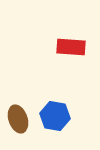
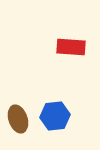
blue hexagon: rotated 16 degrees counterclockwise
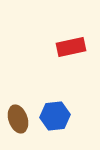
red rectangle: rotated 16 degrees counterclockwise
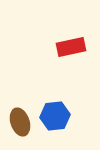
brown ellipse: moved 2 px right, 3 px down
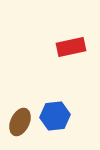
brown ellipse: rotated 44 degrees clockwise
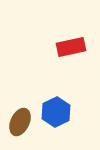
blue hexagon: moved 1 px right, 4 px up; rotated 20 degrees counterclockwise
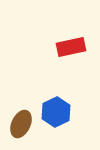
brown ellipse: moved 1 px right, 2 px down
